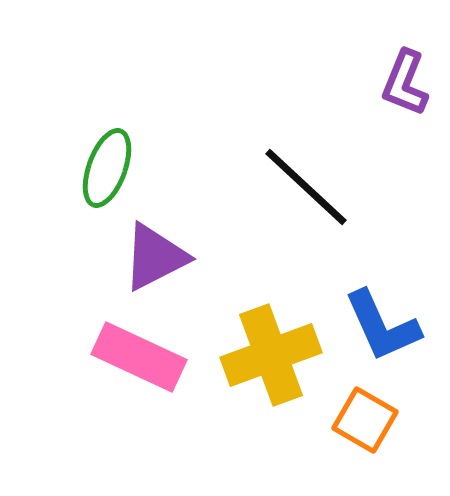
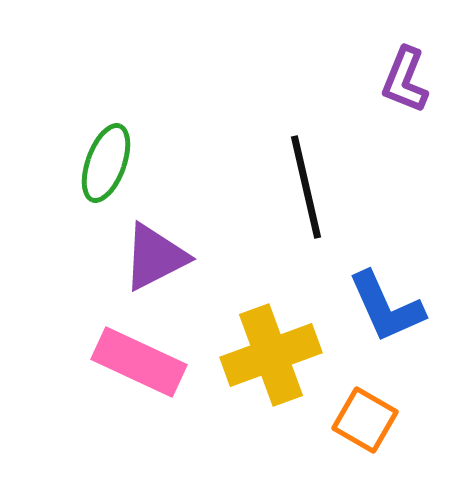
purple L-shape: moved 3 px up
green ellipse: moved 1 px left, 5 px up
black line: rotated 34 degrees clockwise
blue L-shape: moved 4 px right, 19 px up
pink rectangle: moved 5 px down
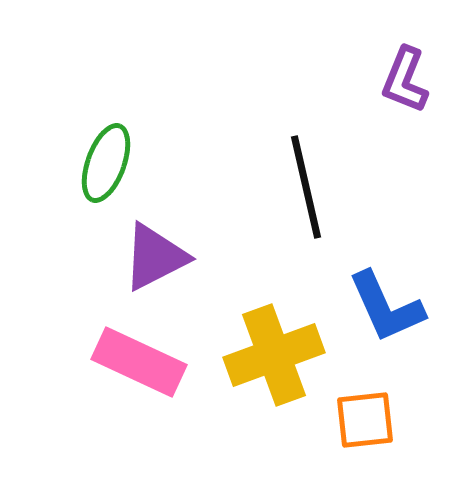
yellow cross: moved 3 px right
orange square: rotated 36 degrees counterclockwise
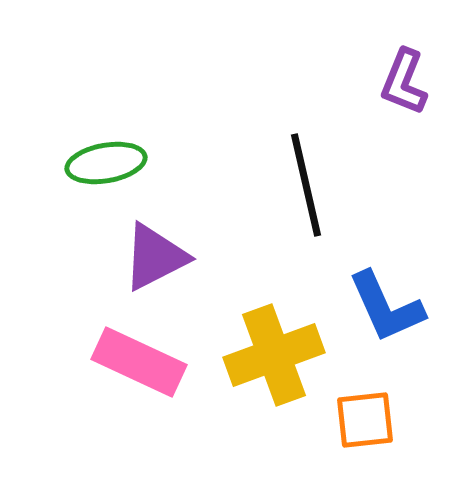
purple L-shape: moved 1 px left, 2 px down
green ellipse: rotated 60 degrees clockwise
black line: moved 2 px up
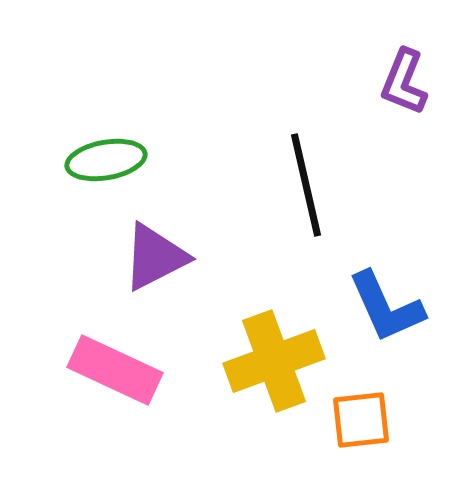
green ellipse: moved 3 px up
yellow cross: moved 6 px down
pink rectangle: moved 24 px left, 8 px down
orange square: moved 4 px left
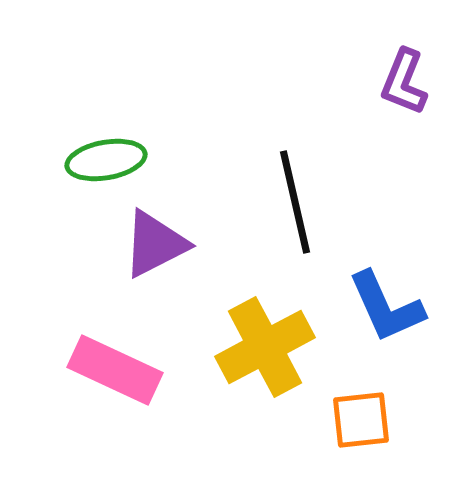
black line: moved 11 px left, 17 px down
purple triangle: moved 13 px up
yellow cross: moved 9 px left, 14 px up; rotated 8 degrees counterclockwise
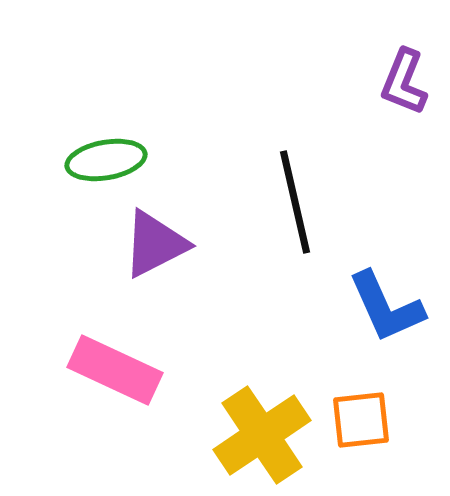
yellow cross: moved 3 px left, 88 px down; rotated 6 degrees counterclockwise
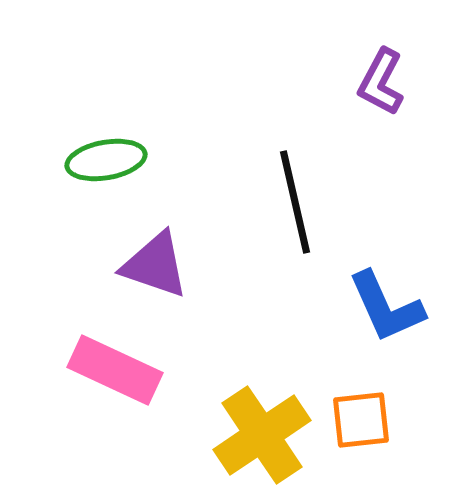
purple L-shape: moved 23 px left; rotated 6 degrees clockwise
purple triangle: moved 21 px down; rotated 46 degrees clockwise
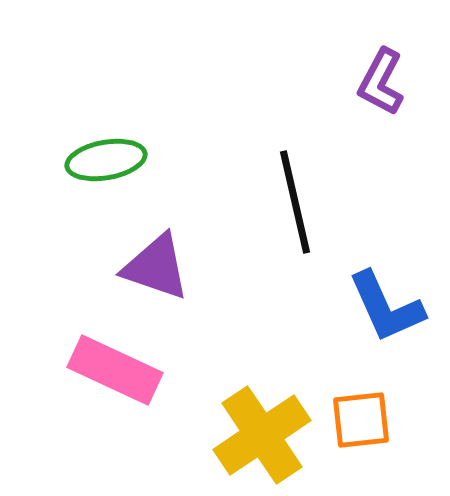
purple triangle: moved 1 px right, 2 px down
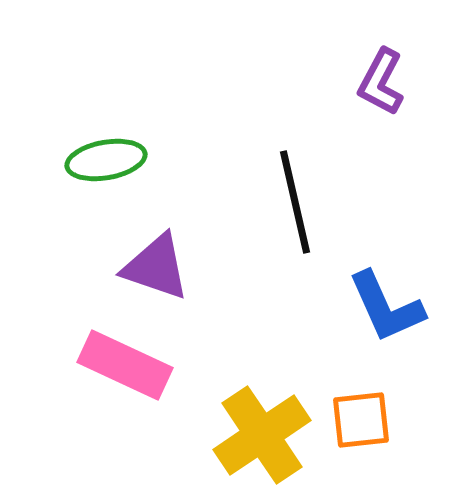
pink rectangle: moved 10 px right, 5 px up
